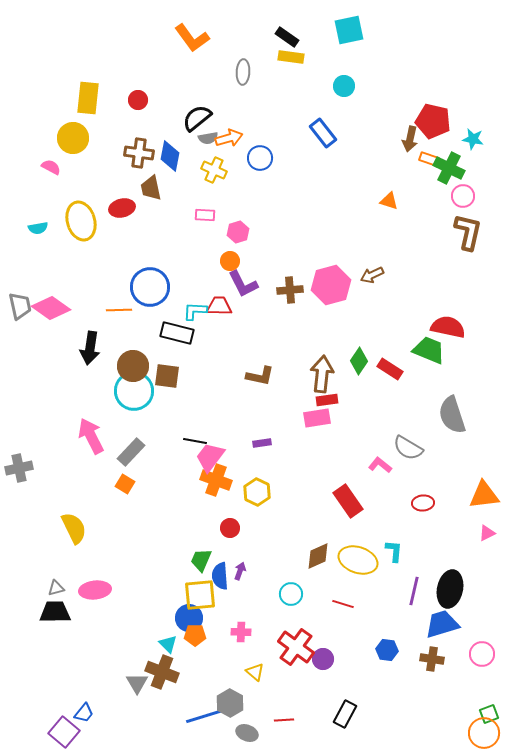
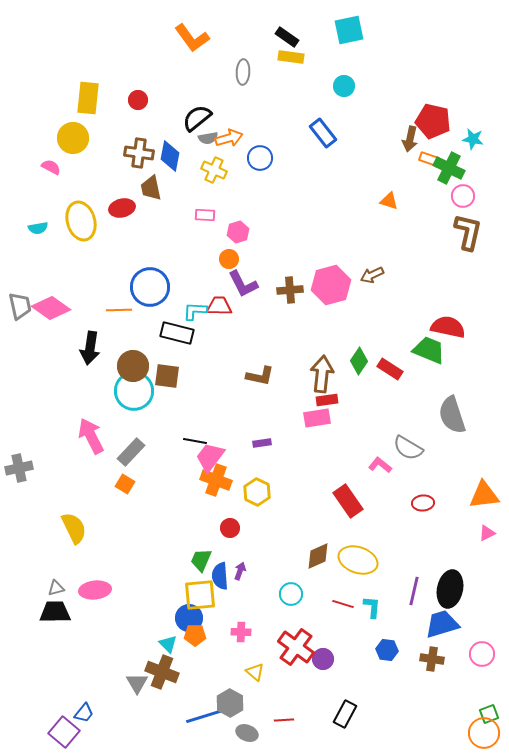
orange circle at (230, 261): moved 1 px left, 2 px up
cyan L-shape at (394, 551): moved 22 px left, 56 px down
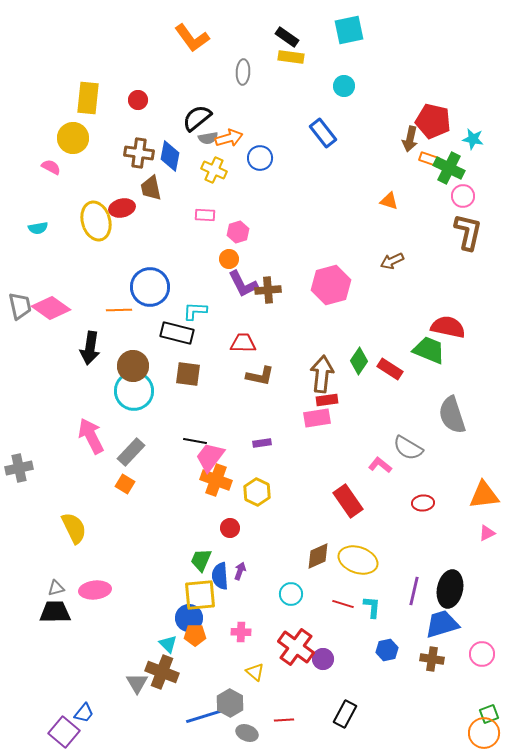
yellow ellipse at (81, 221): moved 15 px right
brown arrow at (372, 275): moved 20 px right, 14 px up
brown cross at (290, 290): moved 22 px left
red trapezoid at (219, 306): moved 24 px right, 37 px down
brown square at (167, 376): moved 21 px right, 2 px up
blue hexagon at (387, 650): rotated 20 degrees counterclockwise
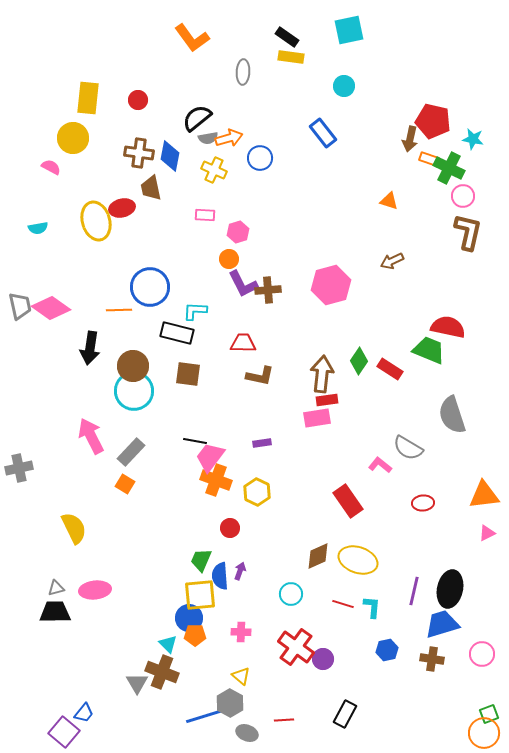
yellow triangle at (255, 672): moved 14 px left, 4 px down
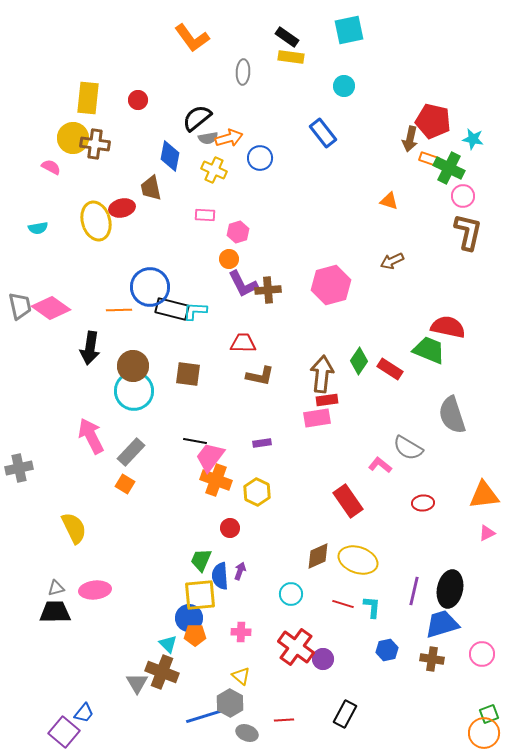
brown cross at (139, 153): moved 44 px left, 9 px up
black rectangle at (177, 333): moved 5 px left, 24 px up
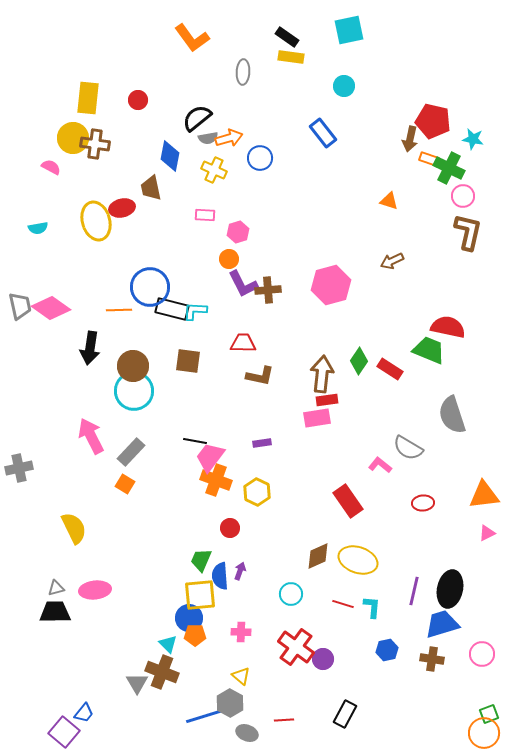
brown square at (188, 374): moved 13 px up
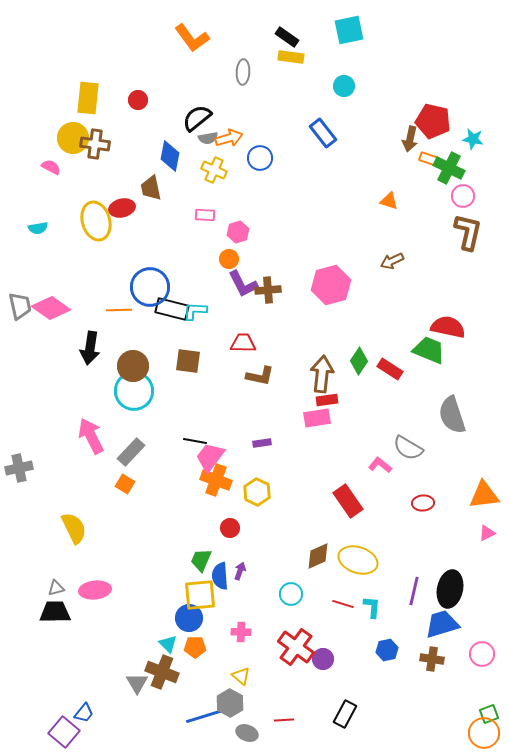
orange pentagon at (195, 635): moved 12 px down
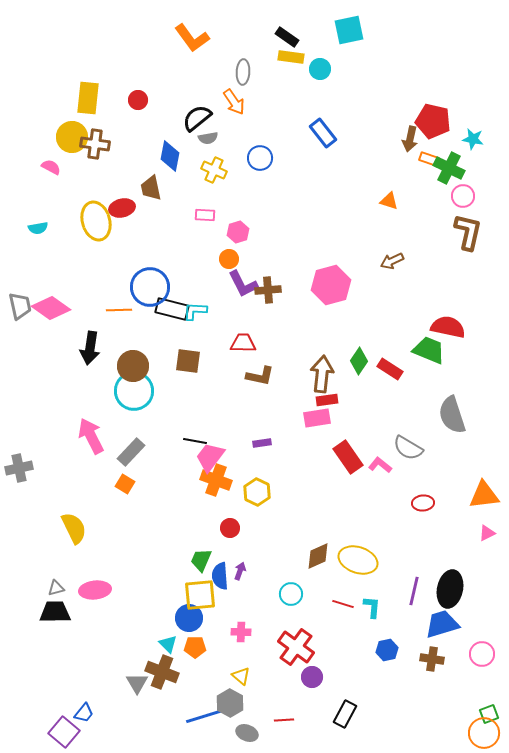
cyan circle at (344, 86): moved 24 px left, 17 px up
yellow circle at (73, 138): moved 1 px left, 1 px up
orange arrow at (229, 138): moved 5 px right, 36 px up; rotated 72 degrees clockwise
red rectangle at (348, 501): moved 44 px up
purple circle at (323, 659): moved 11 px left, 18 px down
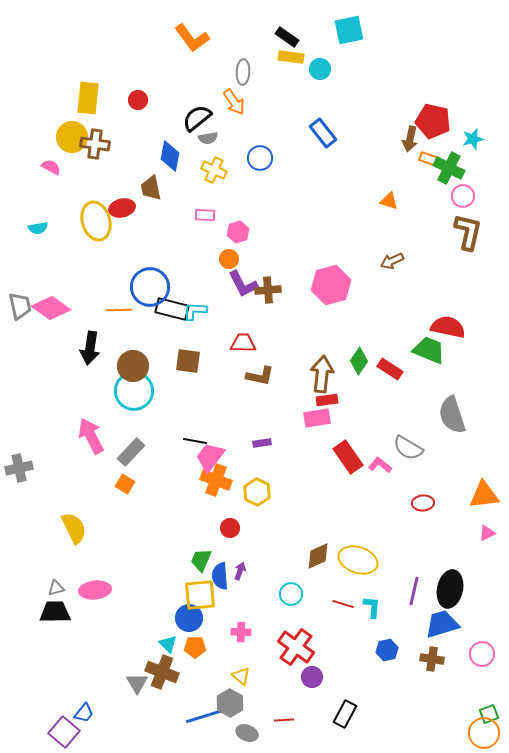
cyan star at (473, 139): rotated 25 degrees counterclockwise
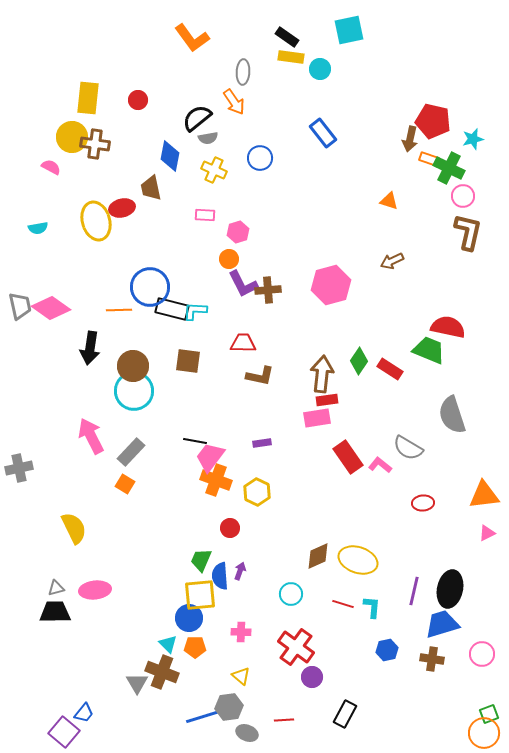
gray hexagon at (230, 703): moved 1 px left, 4 px down; rotated 24 degrees clockwise
